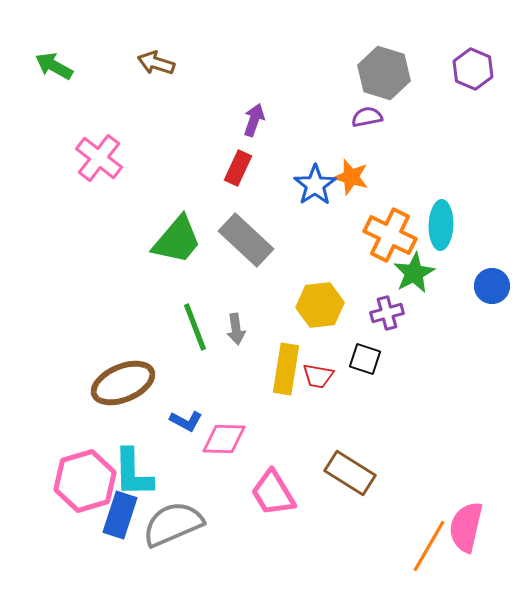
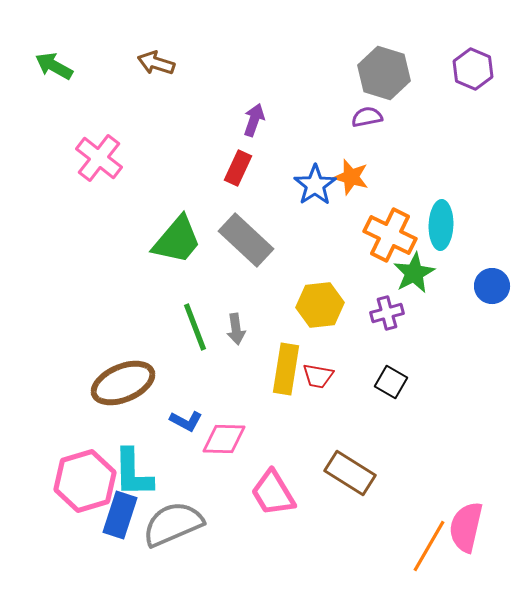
black square: moved 26 px right, 23 px down; rotated 12 degrees clockwise
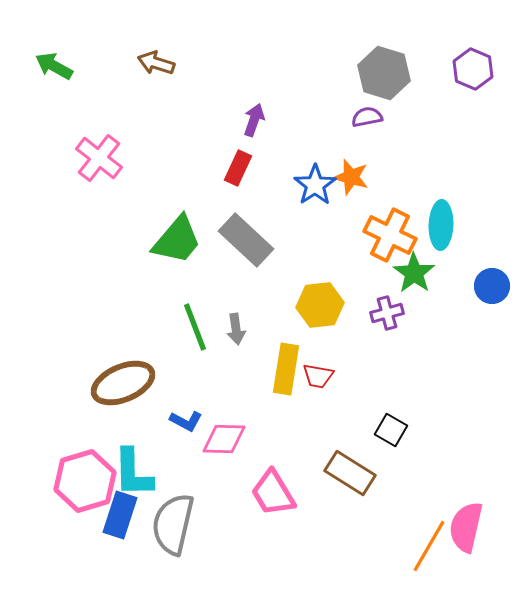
green star: rotated 9 degrees counterclockwise
black square: moved 48 px down
gray semicircle: rotated 54 degrees counterclockwise
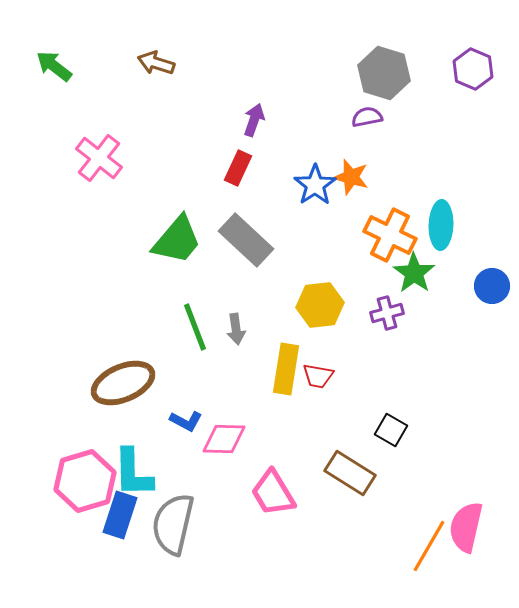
green arrow: rotated 9 degrees clockwise
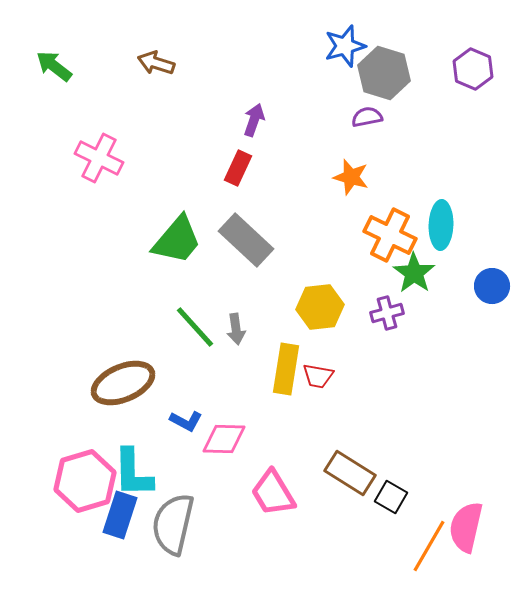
pink cross: rotated 12 degrees counterclockwise
blue star: moved 30 px right, 139 px up; rotated 18 degrees clockwise
yellow hexagon: moved 2 px down
green line: rotated 21 degrees counterclockwise
black square: moved 67 px down
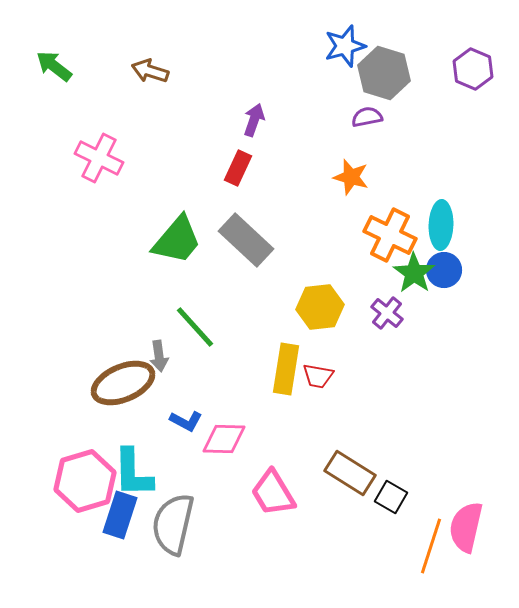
brown arrow: moved 6 px left, 8 px down
blue circle: moved 48 px left, 16 px up
purple cross: rotated 36 degrees counterclockwise
gray arrow: moved 77 px left, 27 px down
orange line: moved 2 px right; rotated 12 degrees counterclockwise
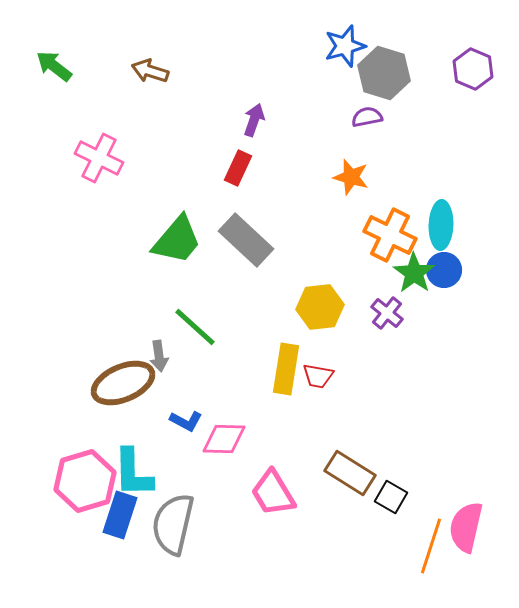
green line: rotated 6 degrees counterclockwise
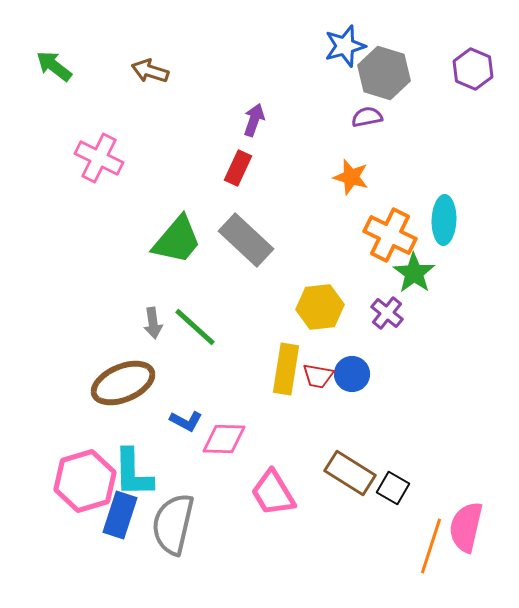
cyan ellipse: moved 3 px right, 5 px up
blue circle: moved 92 px left, 104 px down
gray arrow: moved 6 px left, 33 px up
black square: moved 2 px right, 9 px up
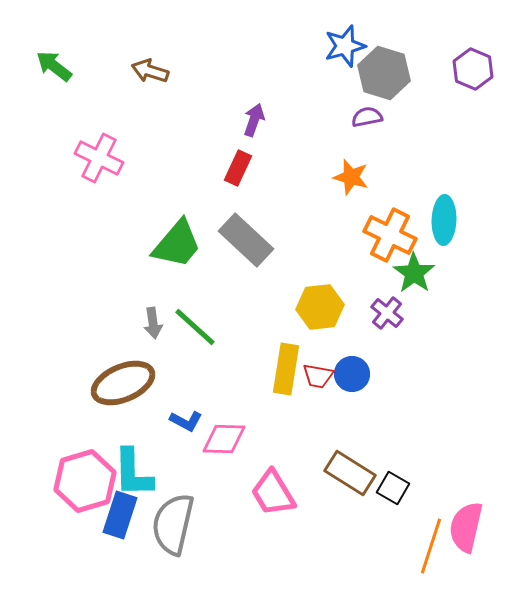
green trapezoid: moved 4 px down
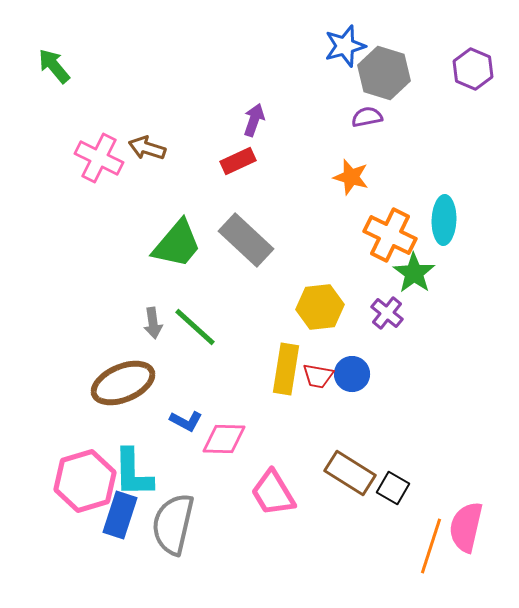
green arrow: rotated 12 degrees clockwise
brown arrow: moved 3 px left, 77 px down
red rectangle: moved 7 px up; rotated 40 degrees clockwise
